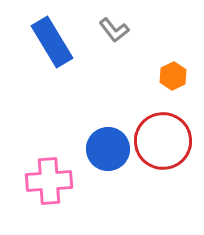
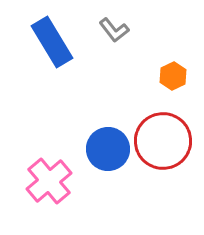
pink cross: rotated 36 degrees counterclockwise
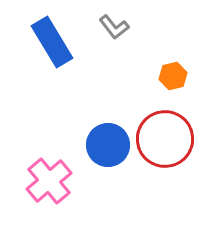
gray L-shape: moved 3 px up
orange hexagon: rotated 12 degrees clockwise
red circle: moved 2 px right, 2 px up
blue circle: moved 4 px up
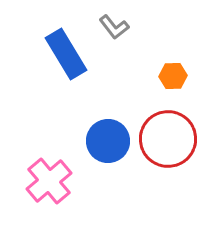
blue rectangle: moved 14 px right, 12 px down
orange hexagon: rotated 12 degrees clockwise
red circle: moved 3 px right
blue circle: moved 4 px up
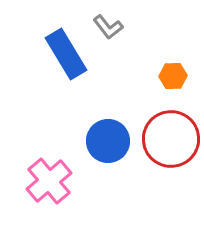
gray L-shape: moved 6 px left
red circle: moved 3 px right
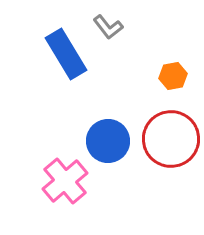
orange hexagon: rotated 8 degrees counterclockwise
pink cross: moved 16 px right
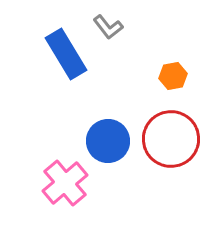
pink cross: moved 2 px down
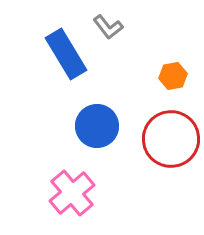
blue circle: moved 11 px left, 15 px up
pink cross: moved 7 px right, 10 px down
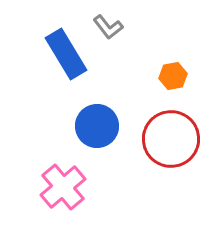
pink cross: moved 9 px left, 6 px up
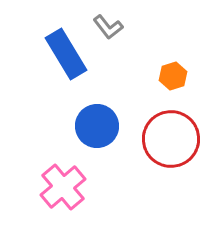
orange hexagon: rotated 8 degrees counterclockwise
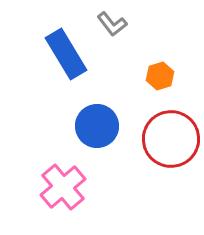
gray L-shape: moved 4 px right, 3 px up
orange hexagon: moved 13 px left
